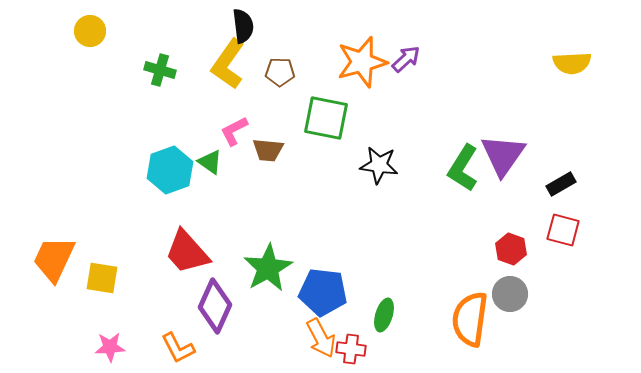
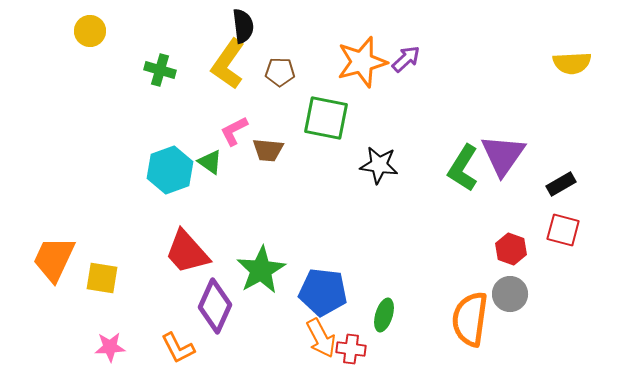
green star: moved 7 px left, 2 px down
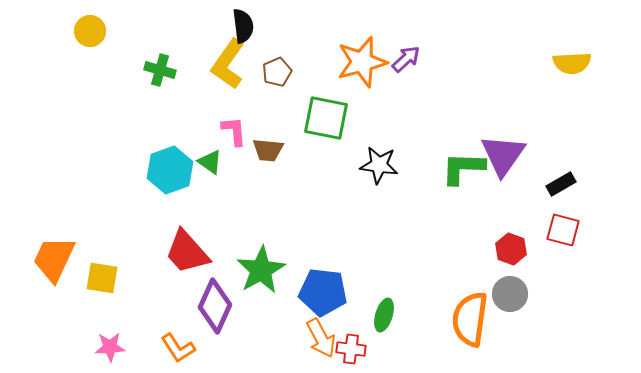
brown pentagon: moved 3 px left; rotated 24 degrees counterclockwise
pink L-shape: rotated 112 degrees clockwise
green L-shape: rotated 60 degrees clockwise
orange L-shape: rotated 6 degrees counterclockwise
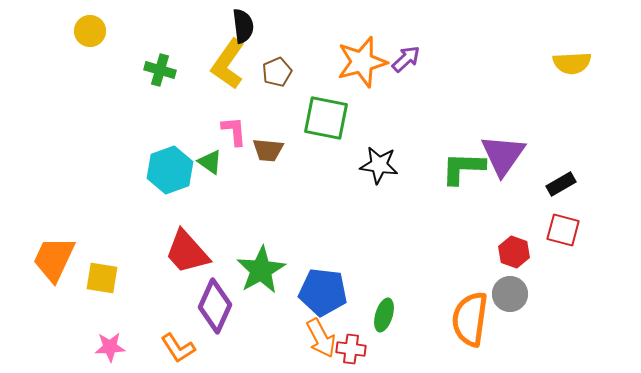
red hexagon: moved 3 px right, 3 px down
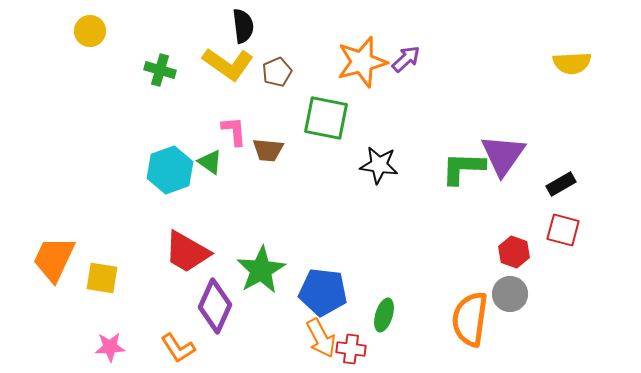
yellow L-shape: rotated 90 degrees counterclockwise
red trapezoid: rotated 18 degrees counterclockwise
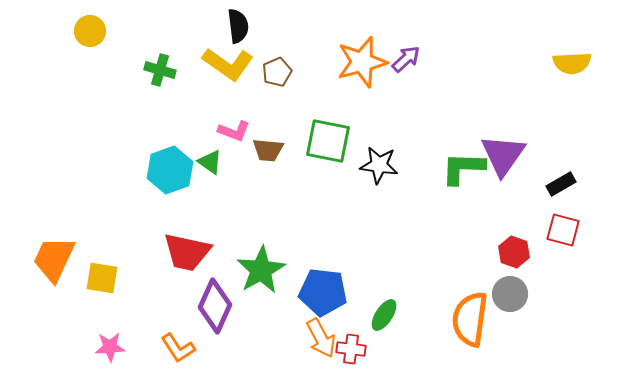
black semicircle: moved 5 px left
green square: moved 2 px right, 23 px down
pink L-shape: rotated 116 degrees clockwise
red trapezoid: rotated 18 degrees counterclockwise
green ellipse: rotated 16 degrees clockwise
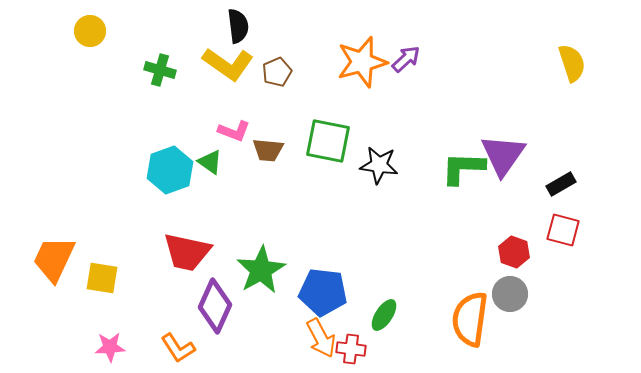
yellow semicircle: rotated 105 degrees counterclockwise
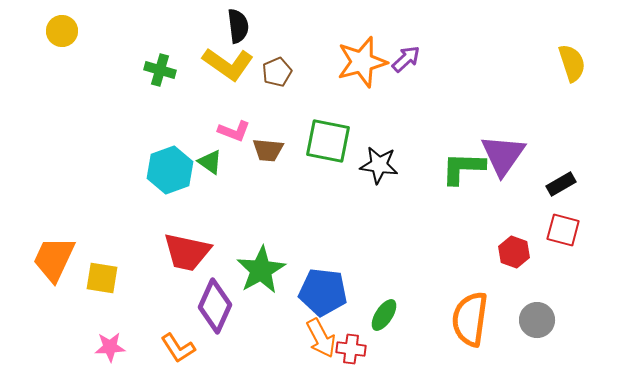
yellow circle: moved 28 px left
gray circle: moved 27 px right, 26 px down
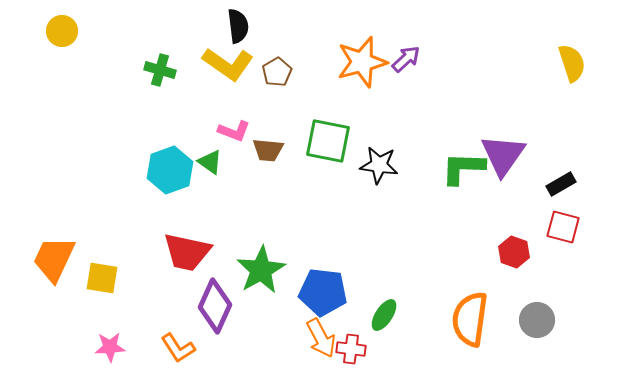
brown pentagon: rotated 8 degrees counterclockwise
red square: moved 3 px up
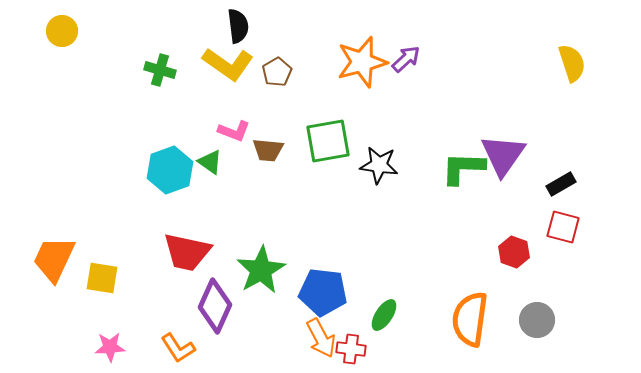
green square: rotated 21 degrees counterclockwise
